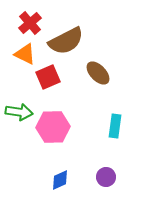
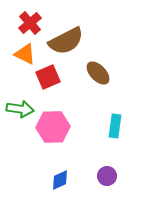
green arrow: moved 1 px right, 3 px up
purple circle: moved 1 px right, 1 px up
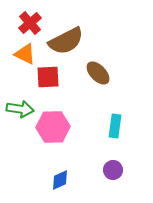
red square: rotated 20 degrees clockwise
purple circle: moved 6 px right, 6 px up
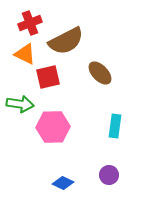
red cross: rotated 20 degrees clockwise
brown ellipse: moved 2 px right
red square: rotated 10 degrees counterclockwise
green arrow: moved 5 px up
purple circle: moved 4 px left, 5 px down
blue diamond: moved 3 px right, 3 px down; rotated 50 degrees clockwise
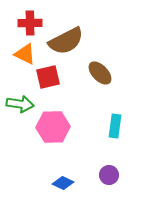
red cross: rotated 20 degrees clockwise
